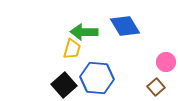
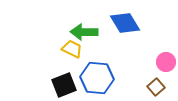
blue diamond: moved 3 px up
yellow trapezoid: rotated 80 degrees counterclockwise
black square: rotated 20 degrees clockwise
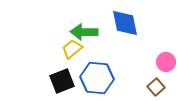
blue diamond: rotated 20 degrees clockwise
yellow trapezoid: rotated 65 degrees counterclockwise
black square: moved 2 px left, 4 px up
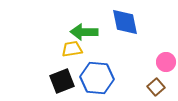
blue diamond: moved 1 px up
yellow trapezoid: rotated 30 degrees clockwise
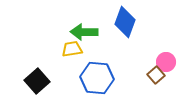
blue diamond: rotated 32 degrees clockwise
black square: moved 25 px left; rotated 20 degrees counterclockwise
brown square: moved 12 px up
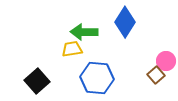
blue diamond: rotated 12 degrees clockwise
pink circle: moved 1 px up
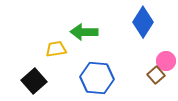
blue diamond: moved 18 px right
yellow trapezoid: moved 16 px left
black square: moved 3 px left
